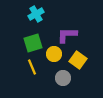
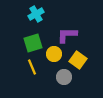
gray circle: moved 1 px right, 1 px up
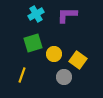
purple L-shape: moved 20 px up
yellow line: moved 10 px left, 8 px down; rotated 42 degrees clockwise
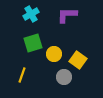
cyan cross: moved 5 px left
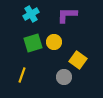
yellow circle: moved 12 px up
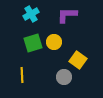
yellow line: rotated 21 degrees counterclockwise
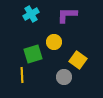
green square: moved 11 px down
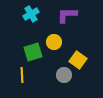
green square: moved 2 px up
gray circle: moved 2 px up
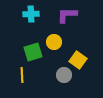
cyan cross: rotated 28 degrees clockwise
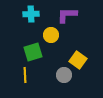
yellow circle: moved 3 px left, 7 px up
yellow line: moved 3 px right
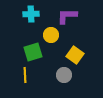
purple L-shape: moved 1 px down
yellow square: moved 3 px left, 5 px up
